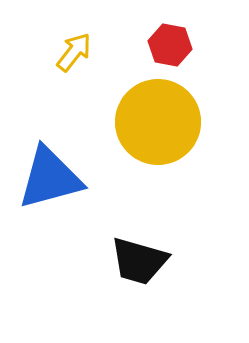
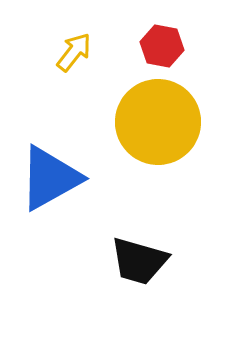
red hexagon: moved 8 px left, 1 px down
blue triangle: rotated 14 degrees counterclockwise
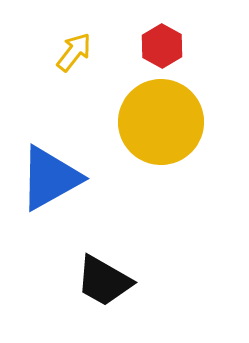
red hexagon: rotated 18 degrees clockwise
yellow circle: moved 3 px right
black trapezoid: moved 35 px left, 20 px down; rotated 14 degrees clockwise
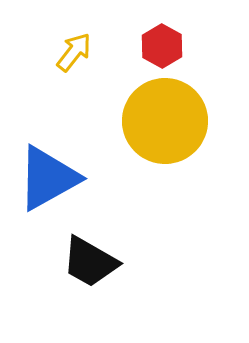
yellow circle: moved 4 px right, 1 px up
blue triangle: moved 2 px left
black trapezoid: moved 14 px left, 19 px up
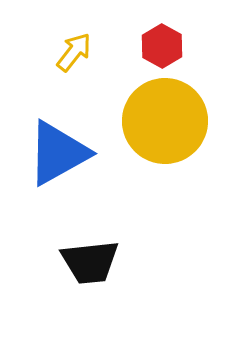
blue triangle: moved 10 px right, 25 px up
black trapezoid: rotated 36 degrees counterclockwise
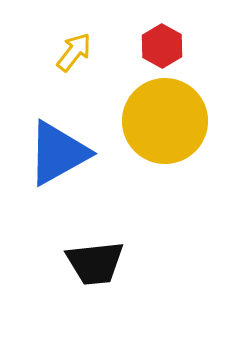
black trapezoid: moved 5 px right, 1 px down
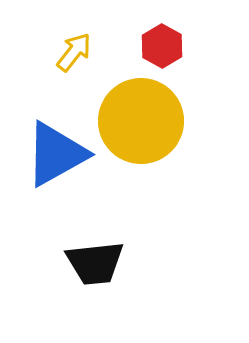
yellow circle: moved 24 px left
blue triangle: moved 2 px left, 1 px down
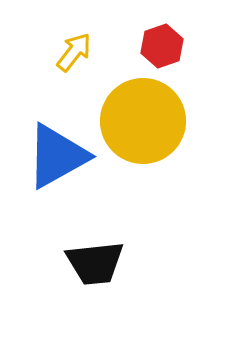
red hexagon: rotated 12 degrees clockwise
yellow circle: moved 2 px right
blue triangle: moved 1 px right, 2 px down
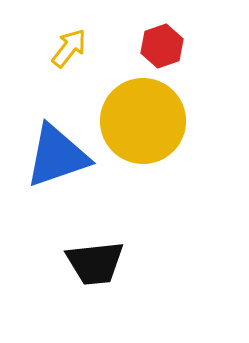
yellow arrow: moved 5 px left, 4 px up
blue triangle: rotated 10 degrees clockwise
